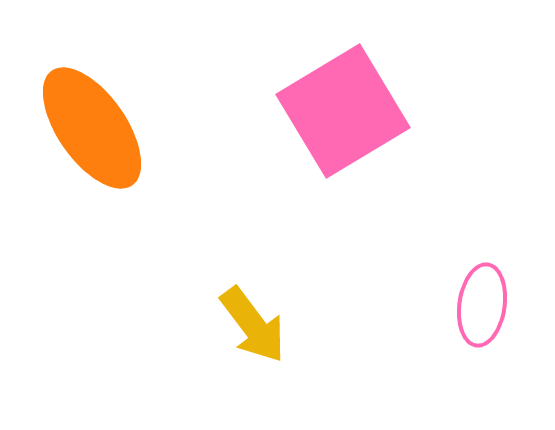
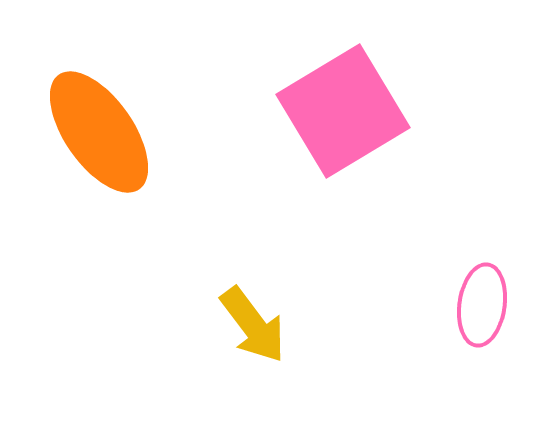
orange ellipse: moved 7 px right, 4 px down
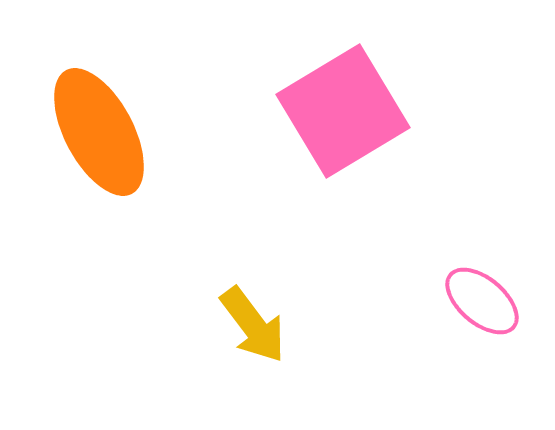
orange ellipse: rotated 7 degrees clockwise
pink ellipse: moved 4 px up; rotated 58 degrees counterclockwise
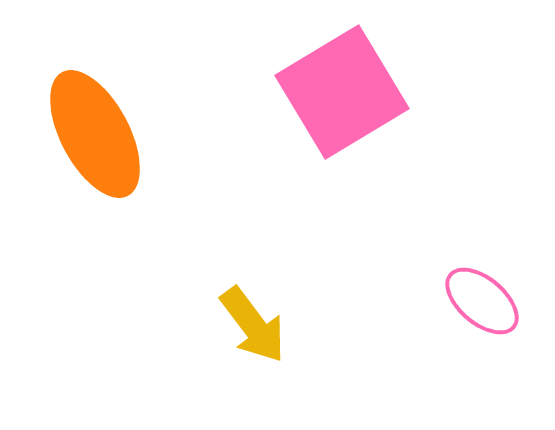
pink square: moved 1 px left, 19 px up
orange ellipse: moved 4 px left, 2 px down
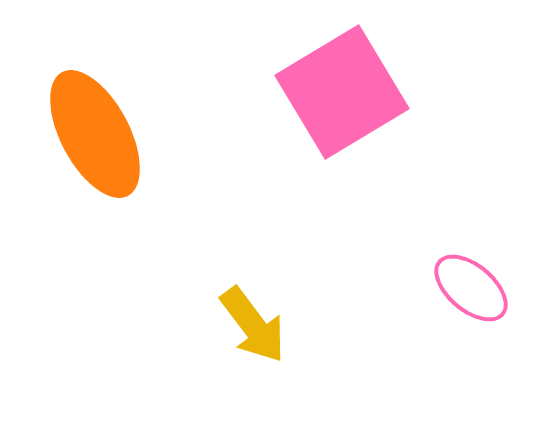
pink ellipse: moved 11 px left, 13 px up
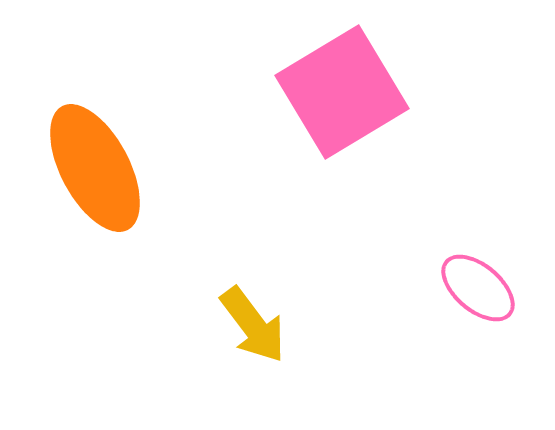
orange ellipse: moved 34 px down
pink ellipse: moved 7 px right
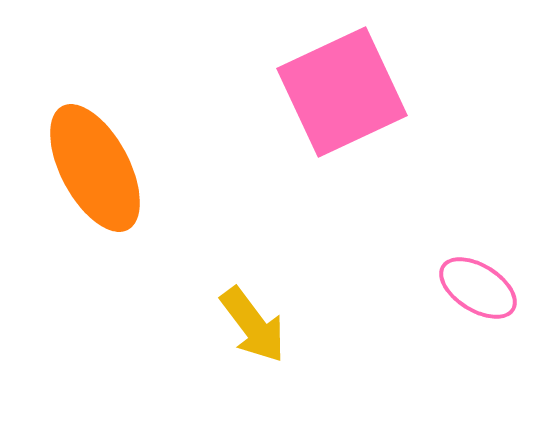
pink square: rotated 6 degrees clockwise
pink ellipse: rotated 8 degrees counterclockwise
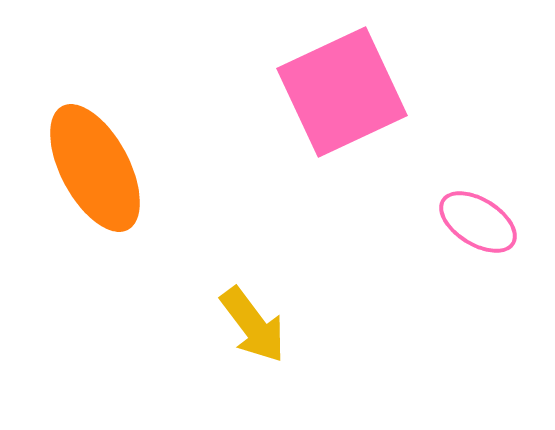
pink ellipse: moved 66 px up
